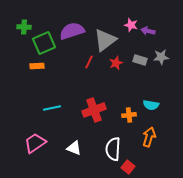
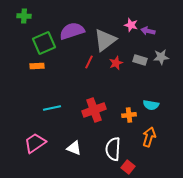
green cross: moved 11 px up
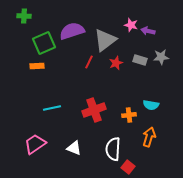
pink trapezoid: moved 1 px down
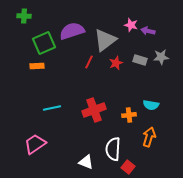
white triangle: moved 12 px right, 14 px down
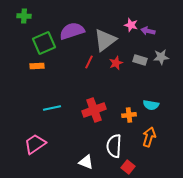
white semicircle: moved 1 px right, 3 px up
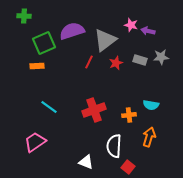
cyan line: moved 3 px left, 1 px up; rotated 48 degrees clockwise
pink trapezoid: moved 2 px up
